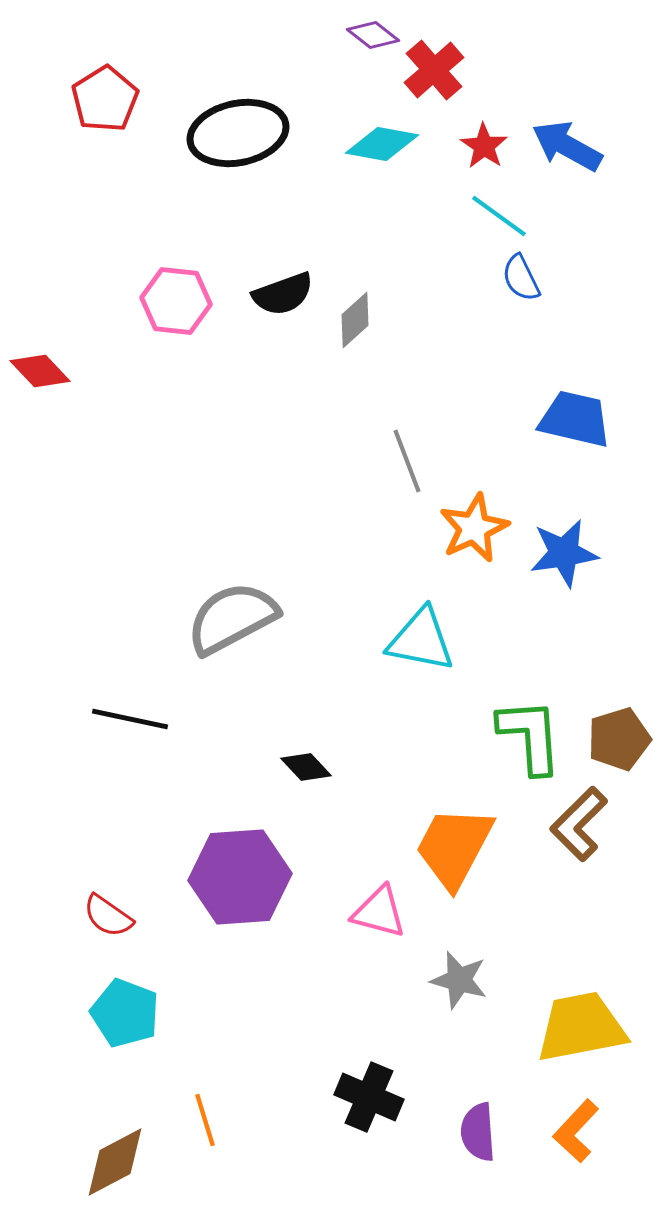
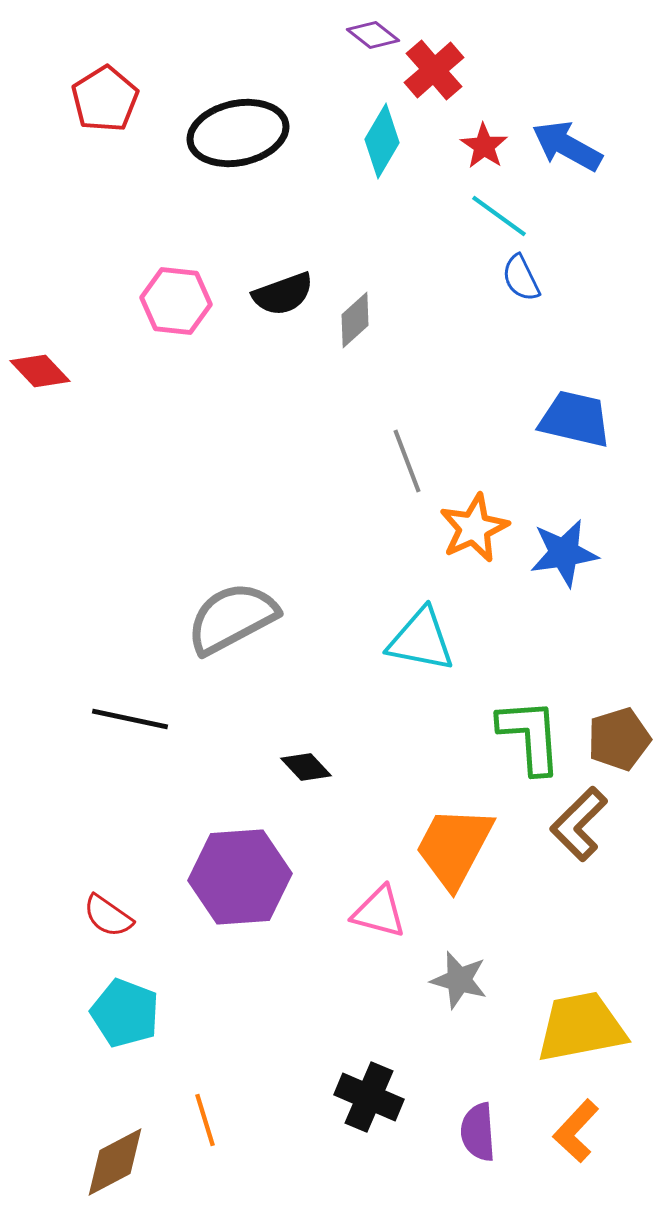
cyan diamond: moved 3 px up; rotated 70 degrees counterclockwise
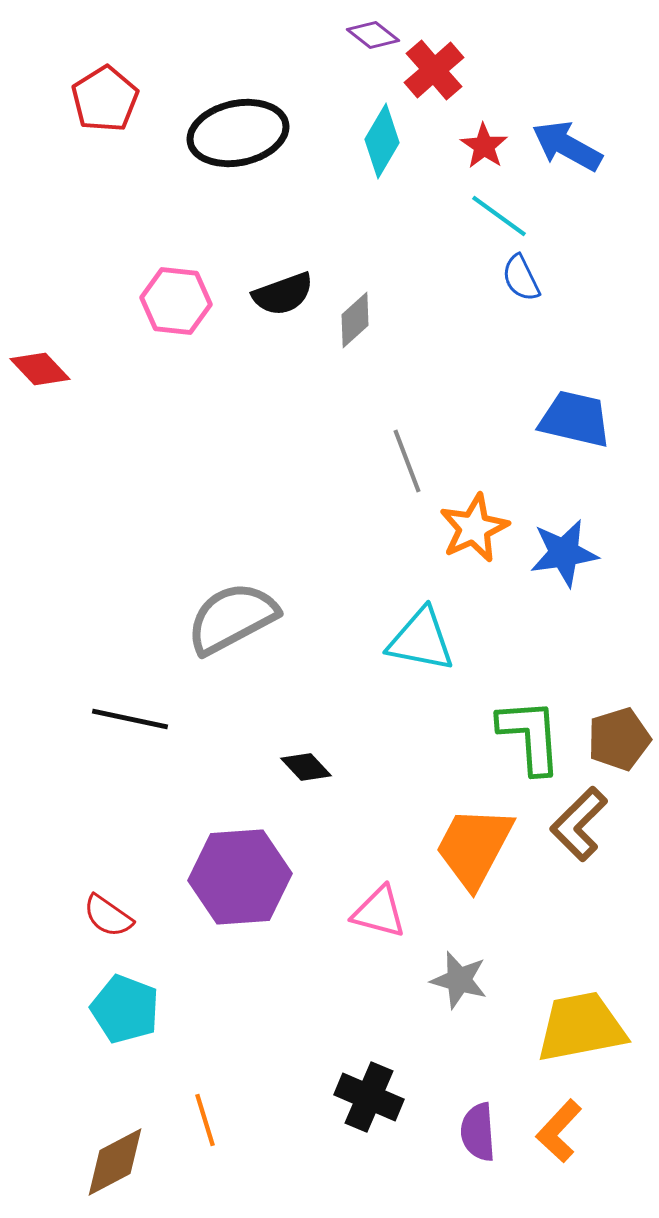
red diamond: moved 2 px up
orange trapezoid: moved 20 px right
cyan pentagon: moved 4 px up
orange L-shape: moved 17 px left
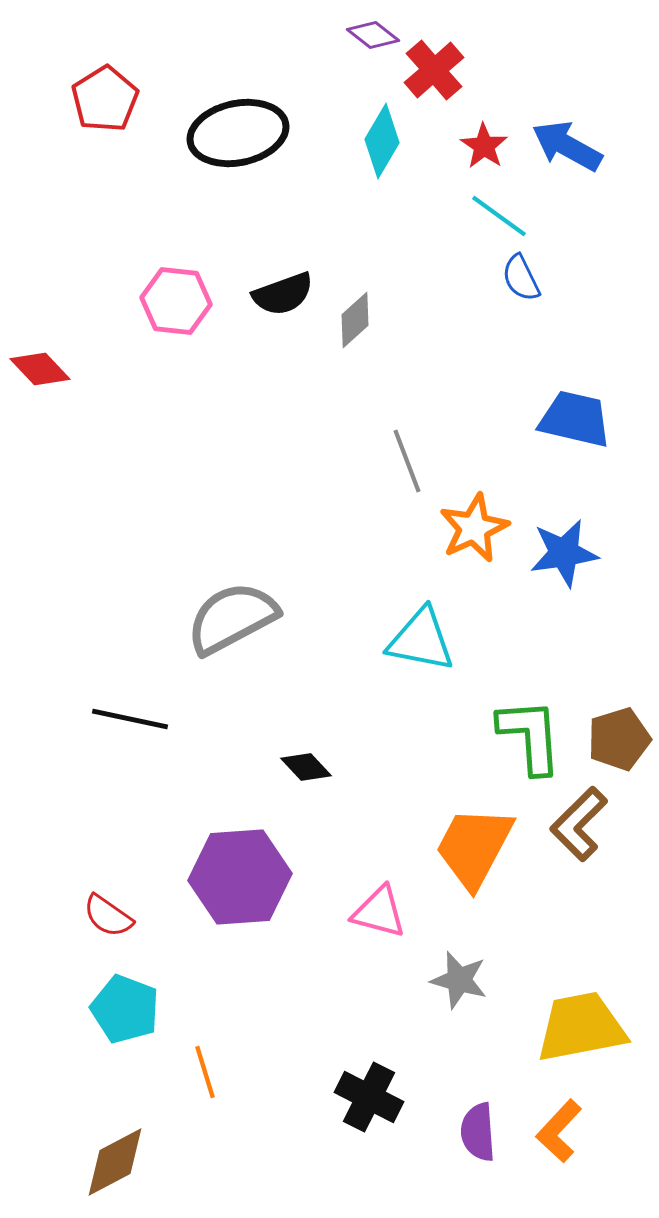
black cross: rotated 4 degrees clockwise
orange line: moved 48 px up
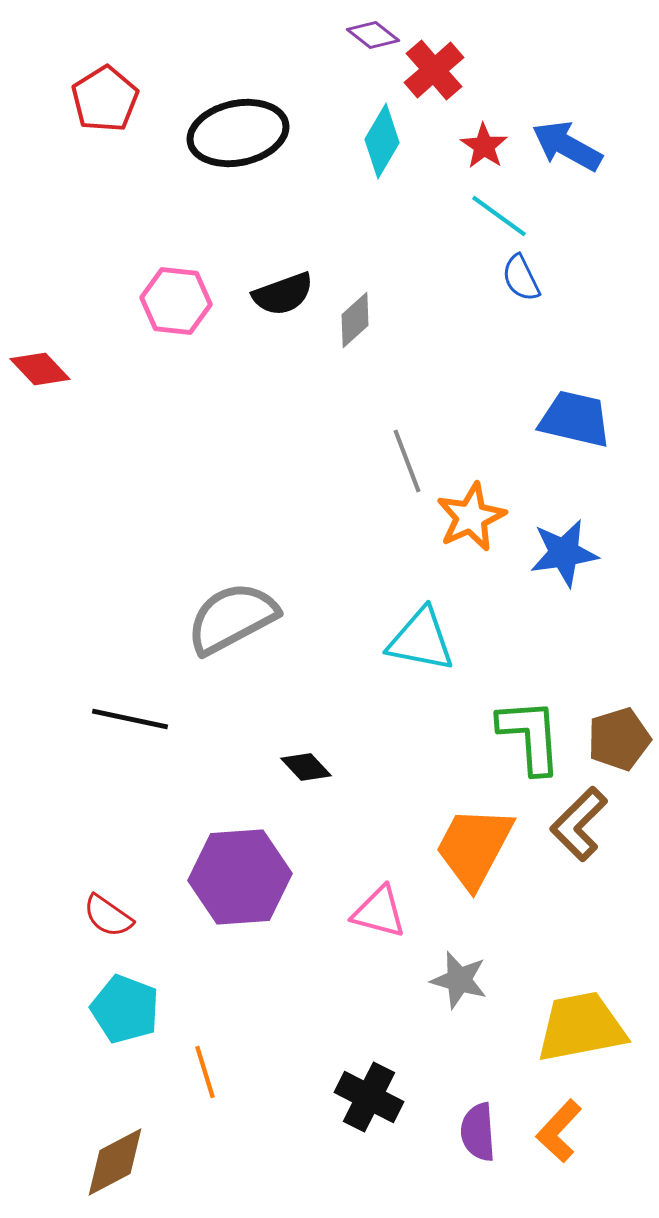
orange star: moved 3 px left, 11 px up
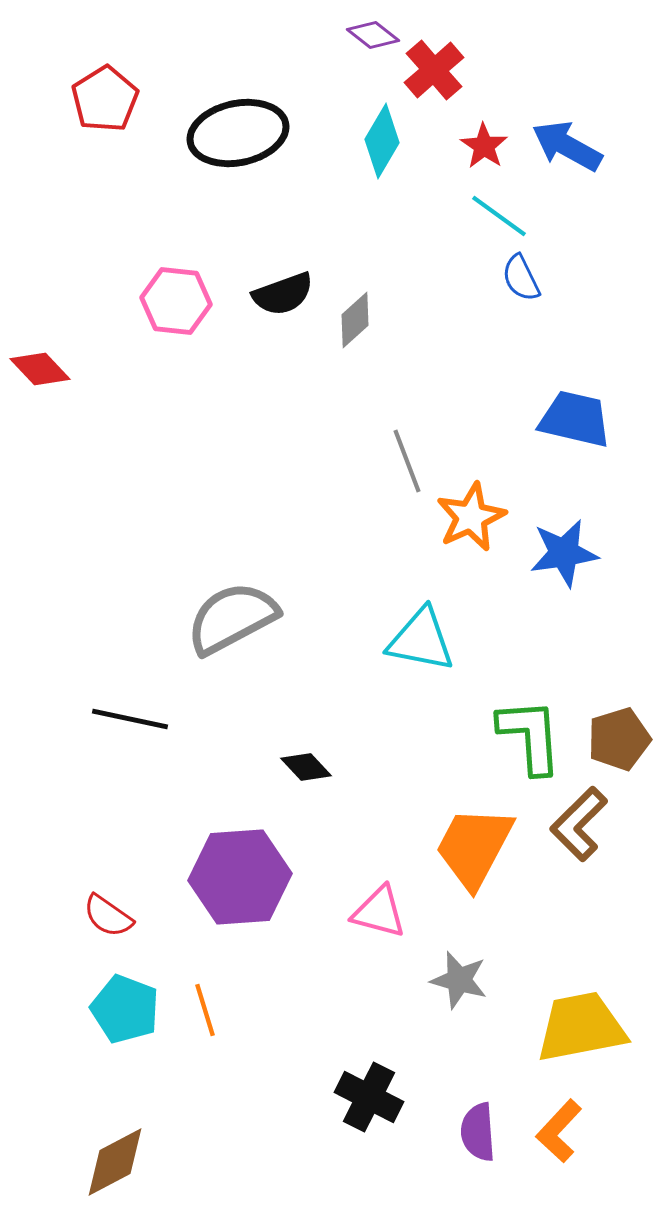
orange line: moved 62 px up
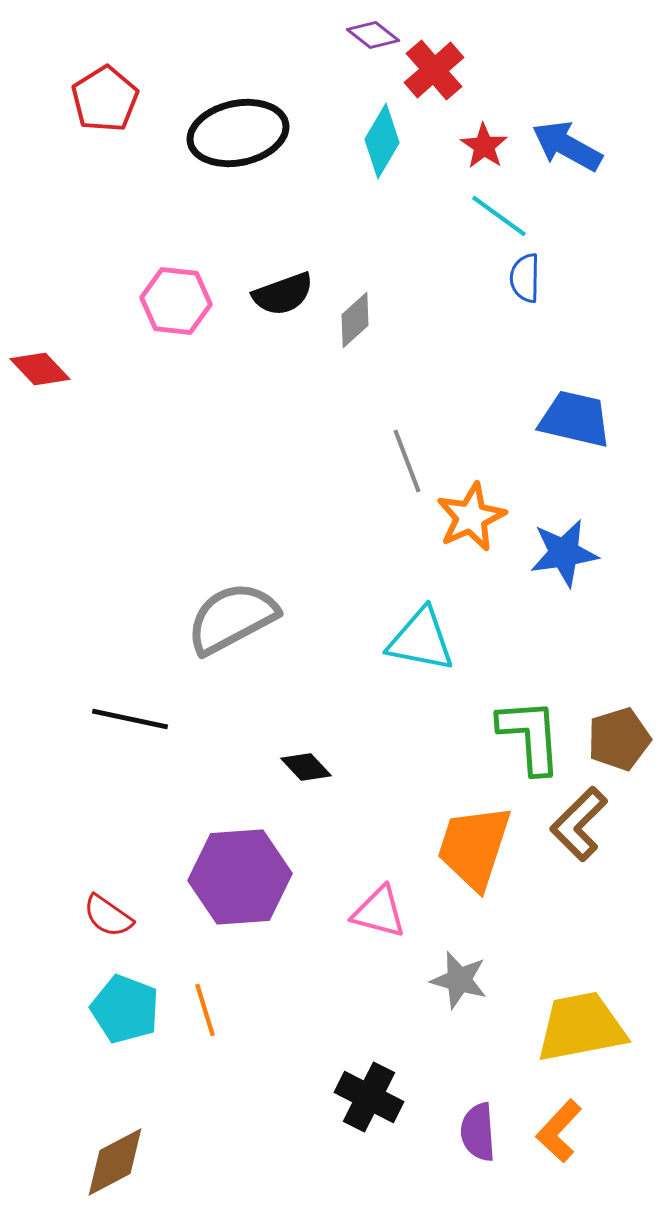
blue semicircle: moved 4 px right; rotated 27 degrees clockwise
orange trapezoid: rotated 10 degrees counterclockwise
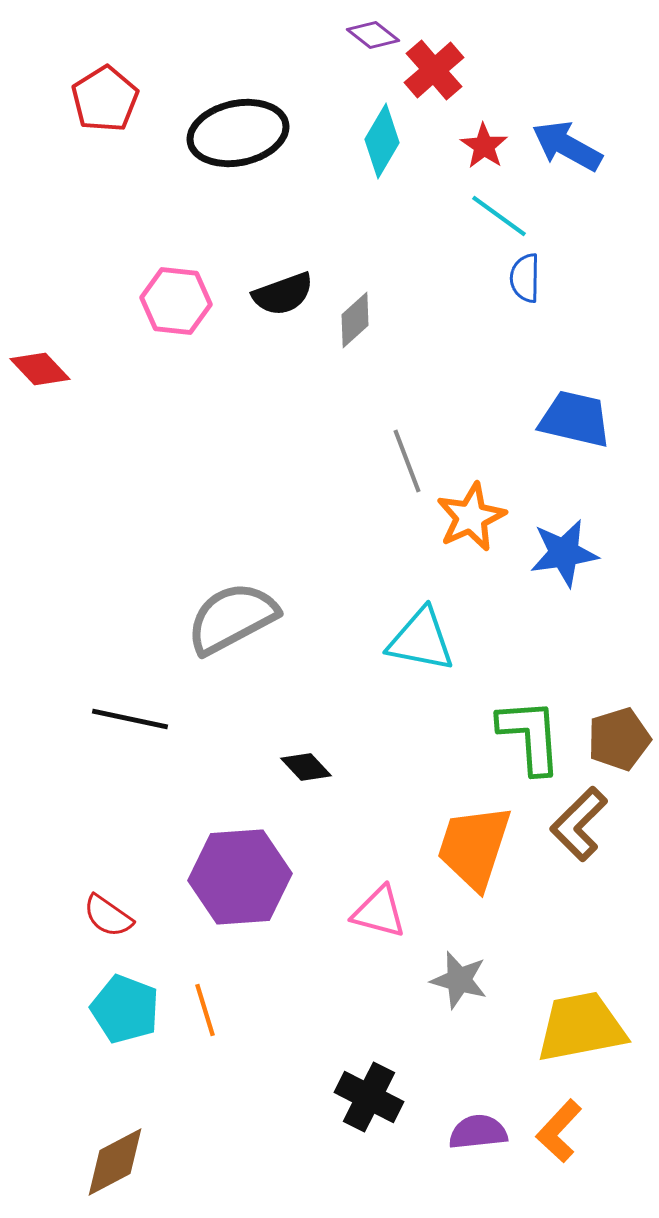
purple semicircle: rotated 88 degrees clockwise
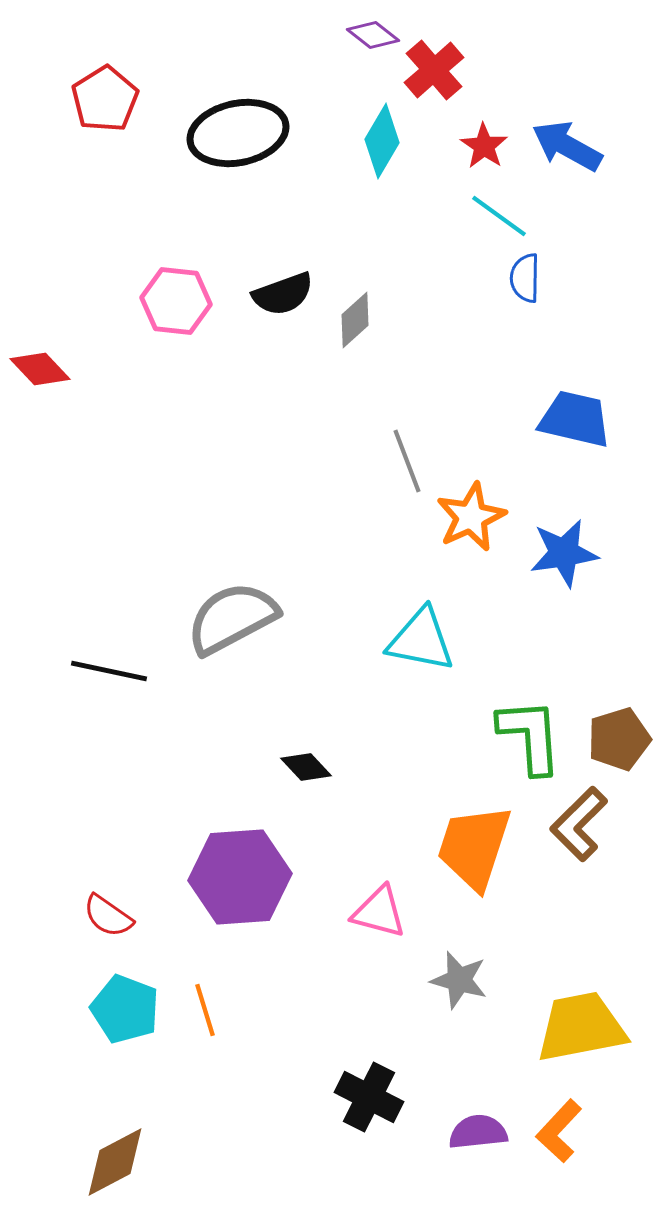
black line: moved 21 px left, 48 px up
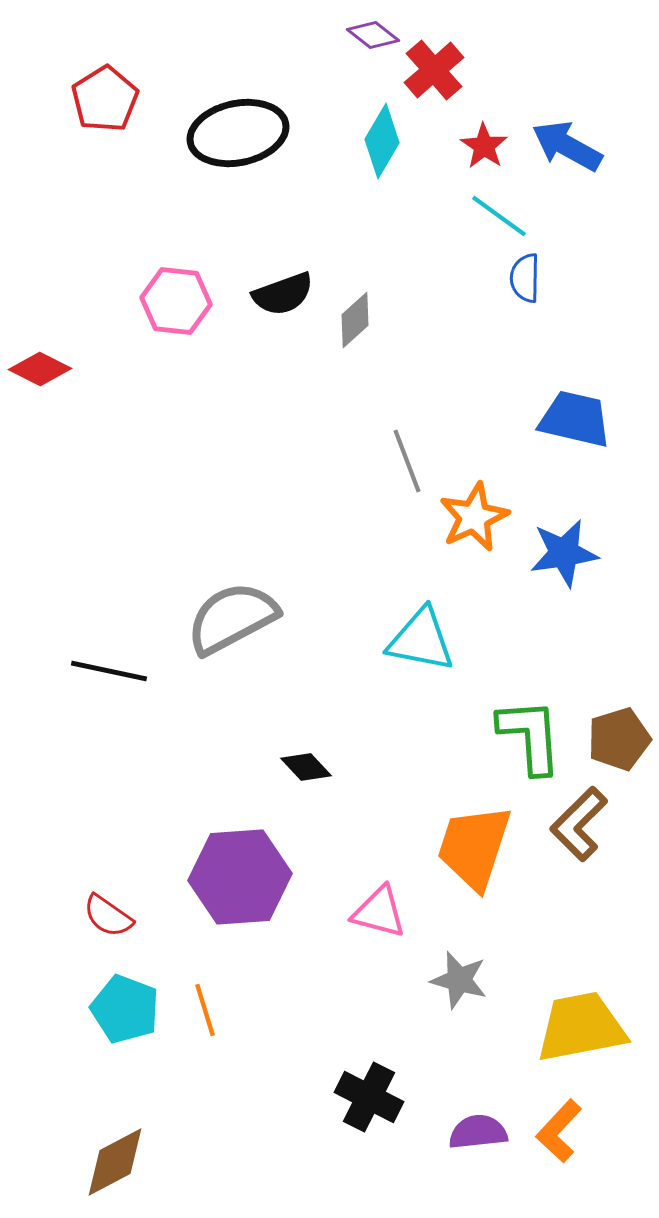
red diamond: rotated 20 degrees counterclockwise
orange star: moved 3 px right
